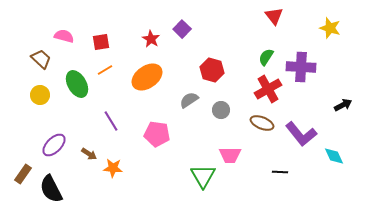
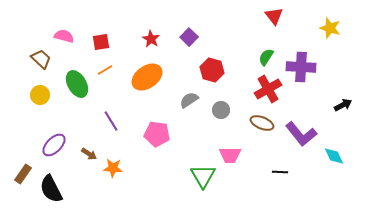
purple square: moved 7 px right, 8 px down
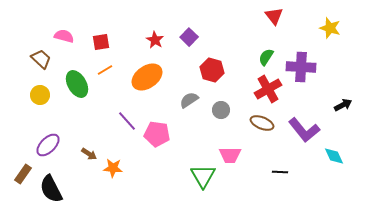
red star: moved 4 px right, 1 px down
purple line: moved 16 px right; rotated 10 degrees counterclockwise
purple L-shape: moved 3 px right, 4 px up
purple ellipse: moved 6 px left
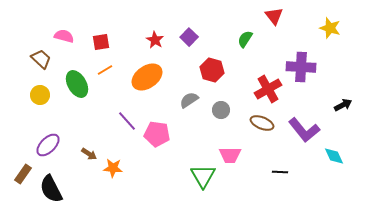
green semicircle: moved 21 px left, 18 px up
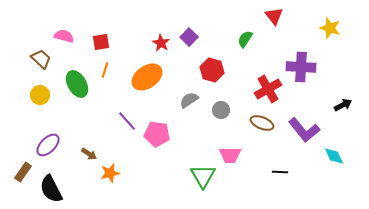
red star: moved 6 px right, 3 px down
orange line: rotated 42 degrees counterclockwise
orange star: moved 3 px left, 5 px down; rotated 18 degrees counterclockwise
brown rectangle: moved 2 px up
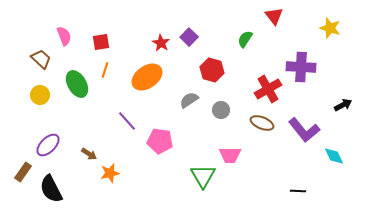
pink semicircle: rotated 54 degrees clockwise
pink pentagon: moved 3 px right, 7 px down
black line: moved 18 px right, 19 px down
